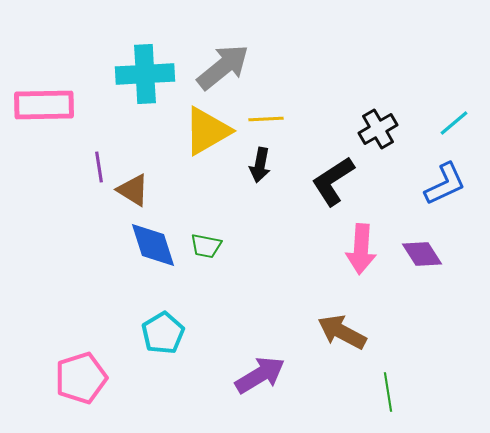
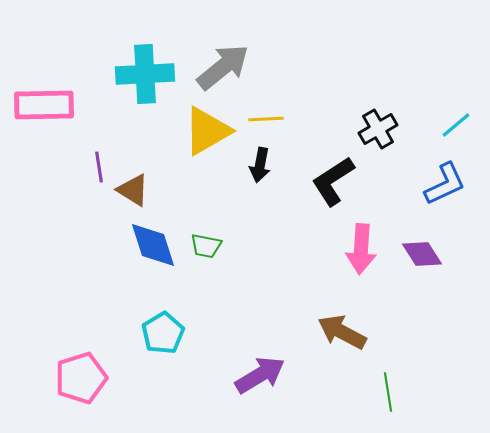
cyan line: moved 2 px right, 2 px down
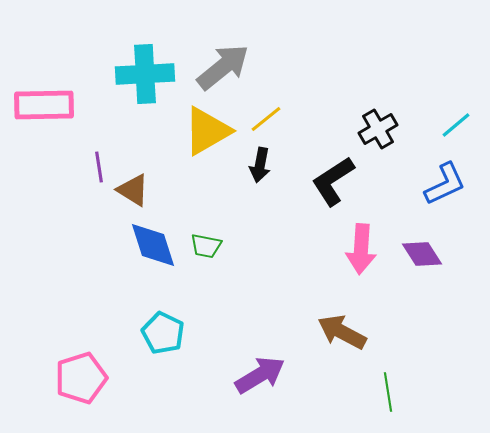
yellow line: rotated 36 degrees counterclockwise
cyan pentagon: rotated 15 degrees counterclockwise
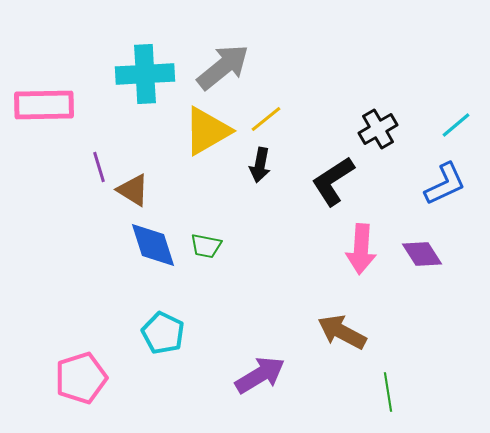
purple line: rotated 8 degrees counterclockwise
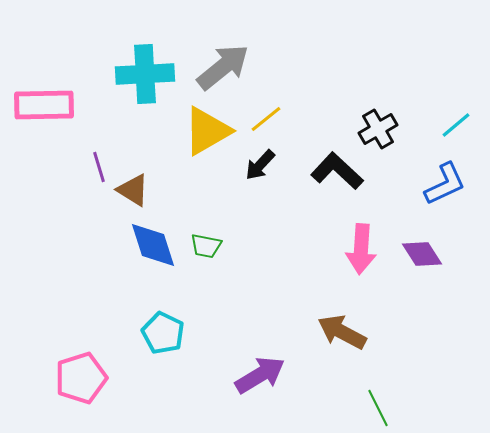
black arrow: rotated 32 degrees clockwise
black L-shape: moved 4 px right, 10 px up; rotated 76 degrees clockwise
green line: moved 10 px left, 16 px down; rotated 18 degrees counterclockwise
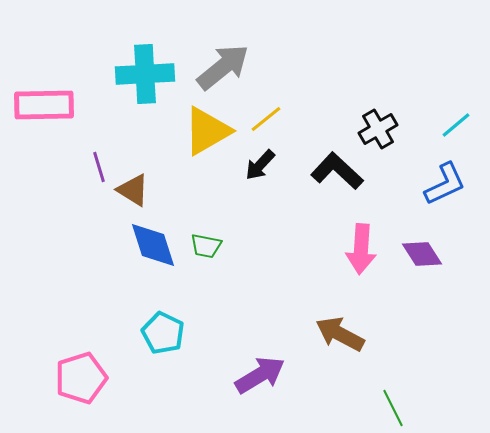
brown arrow: moved 2 px left, 2 px down
green line: moved 15 px right
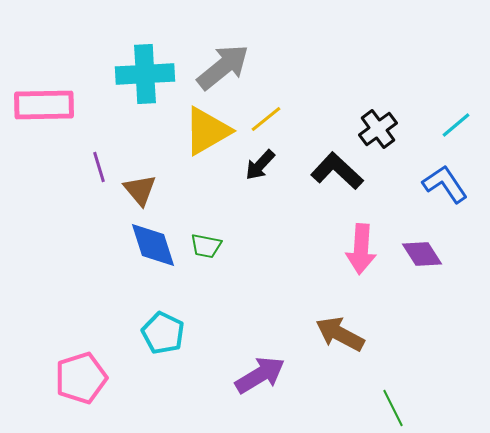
black cross: rotated 6 degrees counterclockwise
blue L-shape: rotated 99 degrees counterclockwise
brown triangle: moved 7 px right; rotated 18 degrees clockwise
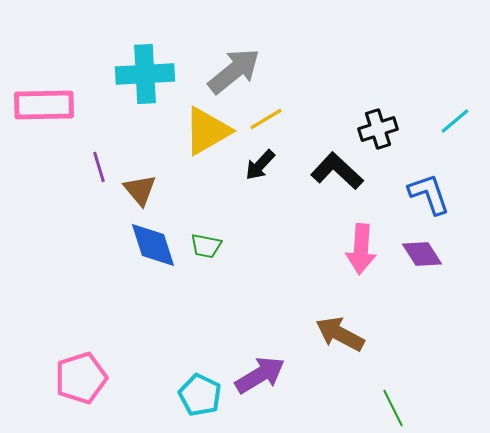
gray arrow: moved 11 px right, 4 px down
yellow line: rotated 8 degrees clockwise
cyan line: moved 1 px left, 4 px up
black cross: rotated 18 degrees clockwise
blue L-shape: moved 16 px left, 10 px down; rotated 15 degrees clockwise
cyan pentagon: moved 37 px right, 62 px down
